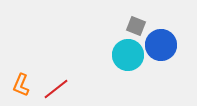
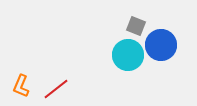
orange L-shape: moved 1 px down
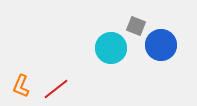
cyan circle: moved 17 px left, 7 px up
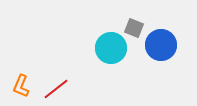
gray square: moved 2 px left, 2 px down
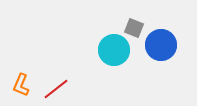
cyan circle: moved 3 px right, 2 px down
orange L-shape: moved 1 px up
